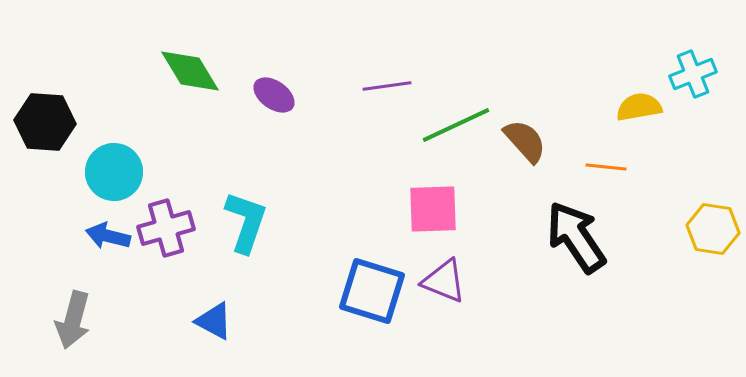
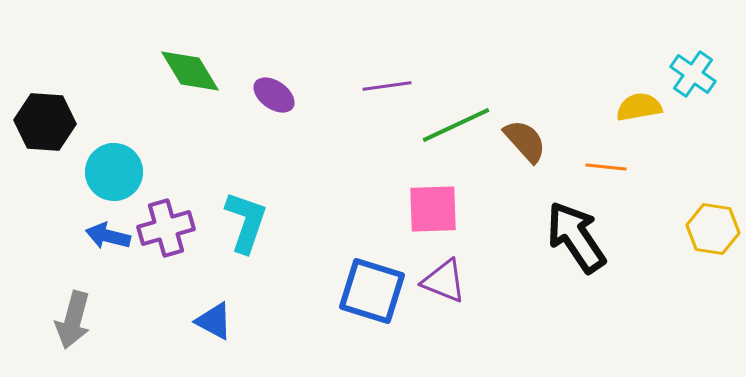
cyan cross: rotated 33 degrees counterclockwise
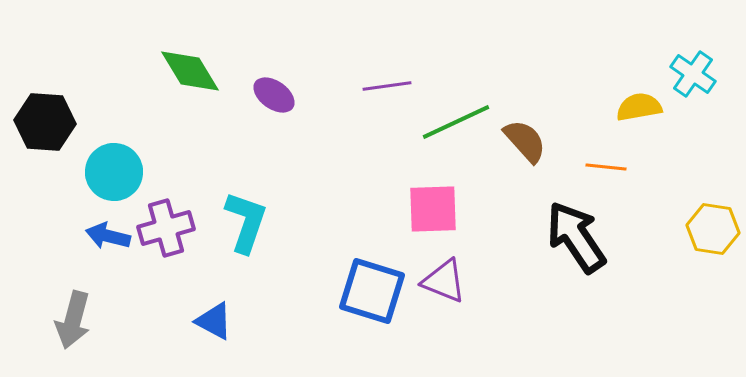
green line: moved 3 px up
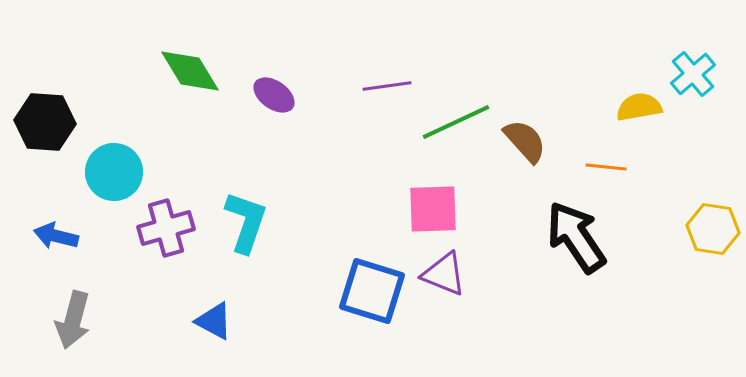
cyan cross: rotated 15 degrees clockwise
blue arrow: moved 52 px left
purple triangle: moved 7 px up
